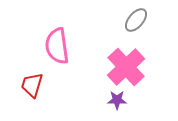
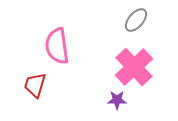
pink cross: moved 8 px right
red trapezoid: moved 3 px right
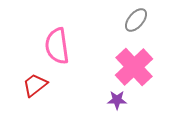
red trapezoid: rotated 36 degrees clockwise
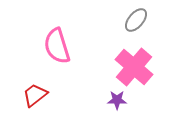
pink semicircle: rotated 9 degrees counterclockwise
pink cross: rotated 6 degrees counterclockwise
red trapezoid: moved 10 px down
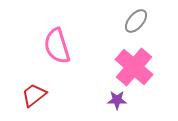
gray ellipse: moved 1 px down
red trapezoid: moved 1 px left
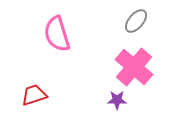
pink semicircle: moved 12 px up
red trapezoid: rotated 20 degrees clockwise
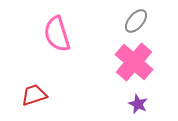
pink cross: moved 5 px up
purple star: moved 21 px right, 4 px down; rotated 24 degrees clockwise
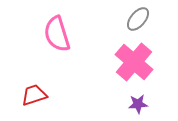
gray ellipse: moved 2 px right, 2 px up
purple star: rotated 30 degrees counterclockwise
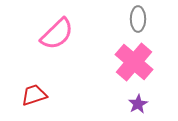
gray ellipse: rotated 40 degrees counterclockwise
pink semicircle: rotated 117 degrees counterclockwise
purple star: rotated 24 degrees counterclockwise
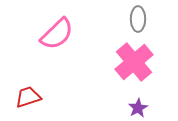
pink cross: rotated 9 degrees clockwise
red trapezoid: moved 6 px left, 2 px down
purple star: moved 4 px down
